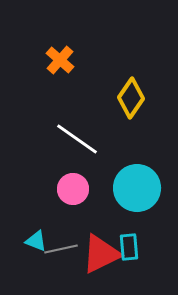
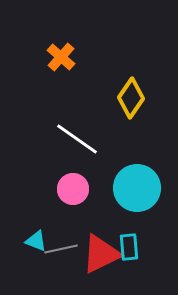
orange cross: moved 1 px right, 3 px up
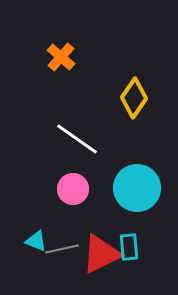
yellow diamond: moved 3 px right
gray line: moved 1 px right
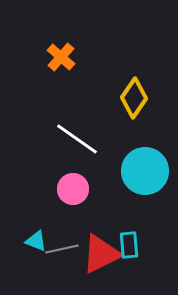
cyan circle: moved 8 px right, 17 px up
cyan rectangle: moved 2 px up
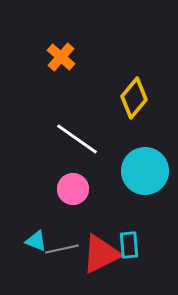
yellow diamond: rotated 6 degrees clockwise
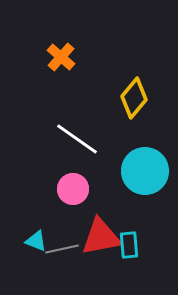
red triangle: moved 17 px up; rotated 15 degrees clockwise
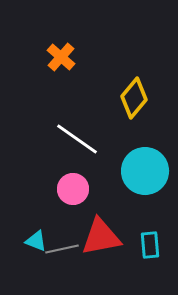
cyan rectangle: moved 21 px right
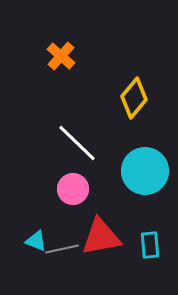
orange cross: moved 1 px up
white line: moved 4 px down; rotated 9 degrees clockwise
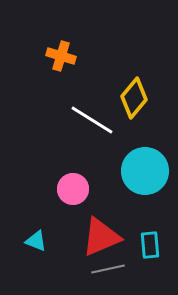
orange cross: rotated 24 degrees counterclockwise
white line: moved 15 px right, 23 px up; rotated 12 degrees counterclockwise
red triangle: rotated 12 degrees counterclockwise
gray line: moved 46 px right, 20 px down
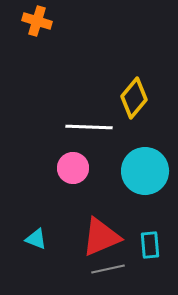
orange cross: moved 24 px left, 35 px up
white line: moved 3 px left, 7 px down; rotated 30 degrees counterclockwise
pink circle: moved 21 px up
cyan triangle: moved 2 px up
